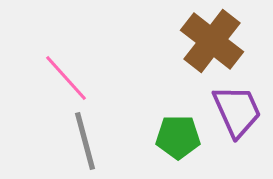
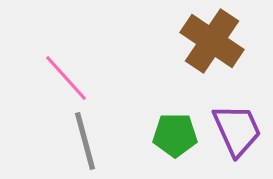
brown cross: rotated 4 degrees counterclockwise
purple trapezoid: moved 19 px down
green pentagon: moved 3 px left, 2 px up
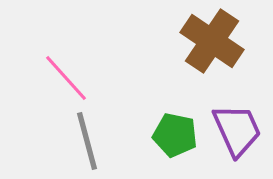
green pentagon: rotated 12 degrees clockwise
gray line: moved 2 px right
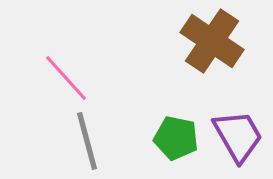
purple trapezoid: moved 1 px right, 6 px down; rotated 6 degrees counterclockwise
green pentagon: moved 1 px right, 3 px down
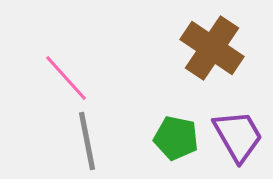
brown cross: moved 7 px down
gray line: rotated 4 degrees clockwise
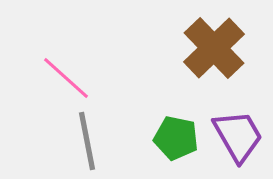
brown cross: moved 2 px right; rotated 12 degrees clockwise
pink line: rotated 6 degrees counterclockwise
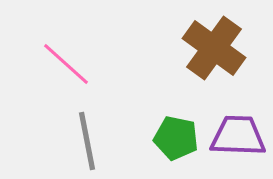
brown cross: rotated 10 degrees counterclockwise
pink line: moved 14 px up
purple trapezoid: rotated 58 degrees counterclockwise
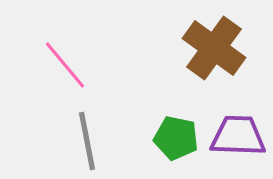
pink line: moved 1 px left, 1 px down; rotated 8 degrees clockwise
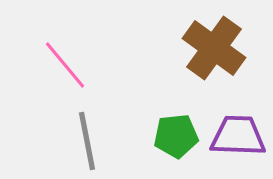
green pentagon: moved 2 px up; rotated 18 degrees counterclockwise
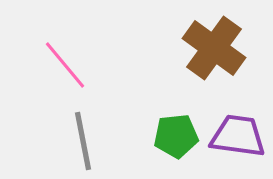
purple trapezoid: rotated 6 degrees clockwise
gray line: moved 4 px left
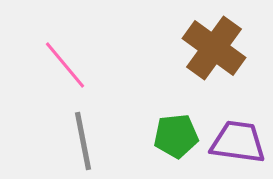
purple trapezoid: moved 6 px down
